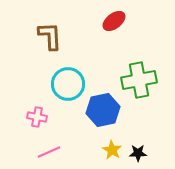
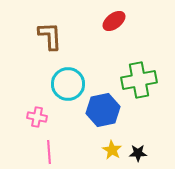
pink line: rotated 70 degrees counterclockwise
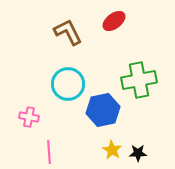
brown L-shape: moved 18 px right, 4 px up; rotated 24 degrees counterclockwise
pink cross: moved 8 px left
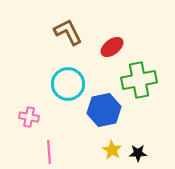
red ellipse: moved 2 px left, 26 px down
blue hexagon: moved 1 px right
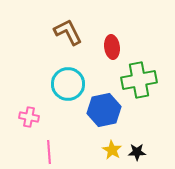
red ellipse: rotated 60 degrees counterclockwise
black star: moved 1 px left, 1 px up
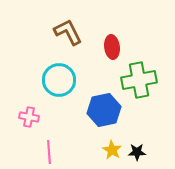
cyan circle: moved 9 px left, 4 px up
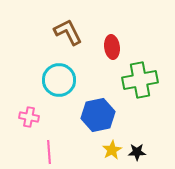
green cross: moved 1 px right
blue hexagon: moved 6 px left, 5 px down
yellow star: rotated 12 degrees clockwise
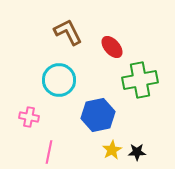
red ellipse: rotated 35 degrees counterclockwise
pink line: rotated 15 degrees clockwise
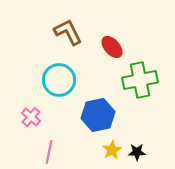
pink cross: moved 2 px right; rotated 30 degrees clockwise
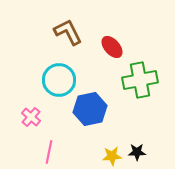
blue hexagon: moved 8 px left, 6 px up
yellow star: moved 6 px down; rotated 24 degrees clockwise
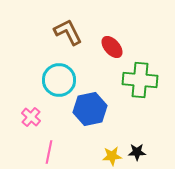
green cross: rotated 16 degrees clockwise
